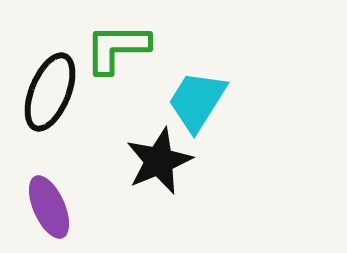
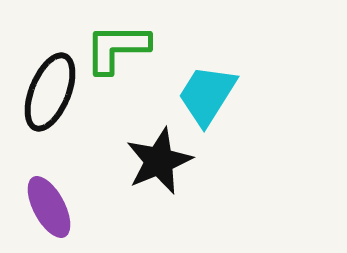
cyan trapezoid: moved 10 px right, 6 px up
purple ellipse: rotated 4 degrees counterclockwise
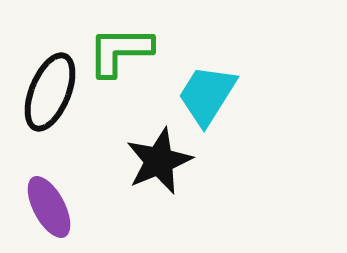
green L-shape: moved 3 px right, 3 px down
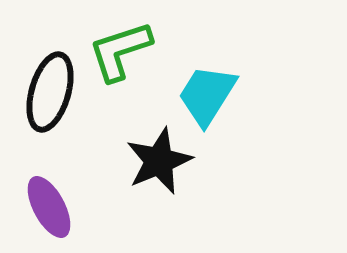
green L-shape: rotated 18 degrees counterclockwise
black ellipse: rotated 6 degrees counterclockwise
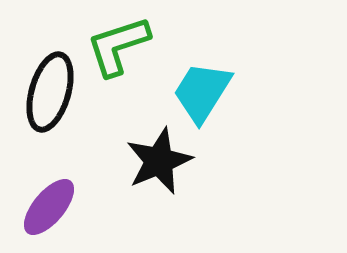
green L-shape: moved 2 px left, 5 px up
cyan trapezoid: moved 5 px left, 3 px up
purple ellipse: rotated 68 degrees clockwise
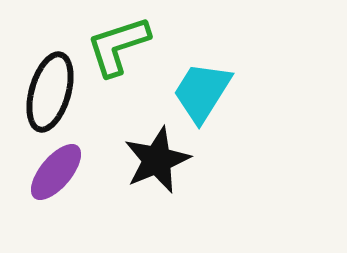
black star: moved 2 px left, 1 px up
purple ellipse: moved 7 px right, 35 px up
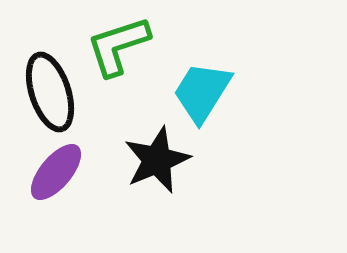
black ellipse: rotated 34 degrees counterclockwise
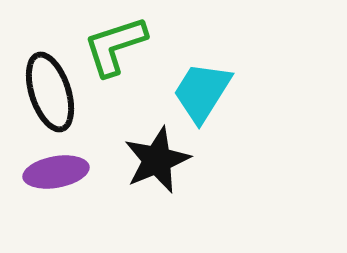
green L-shape: moved 3 px left
purple ellipse: rotated 40 degrees clockwise
